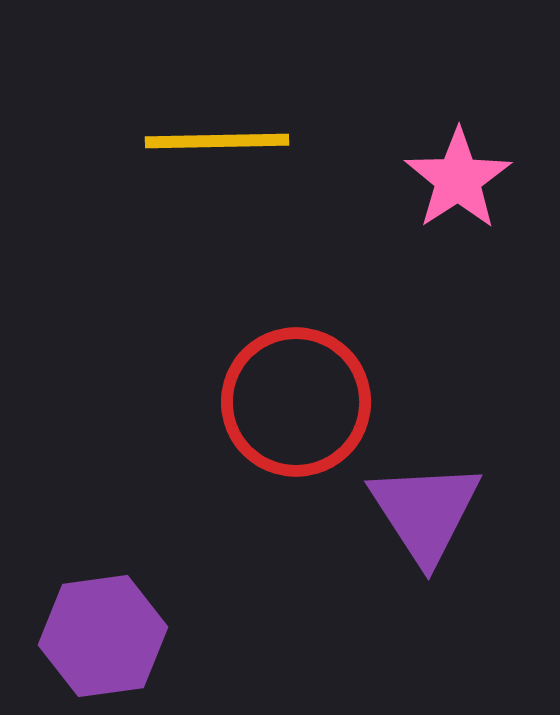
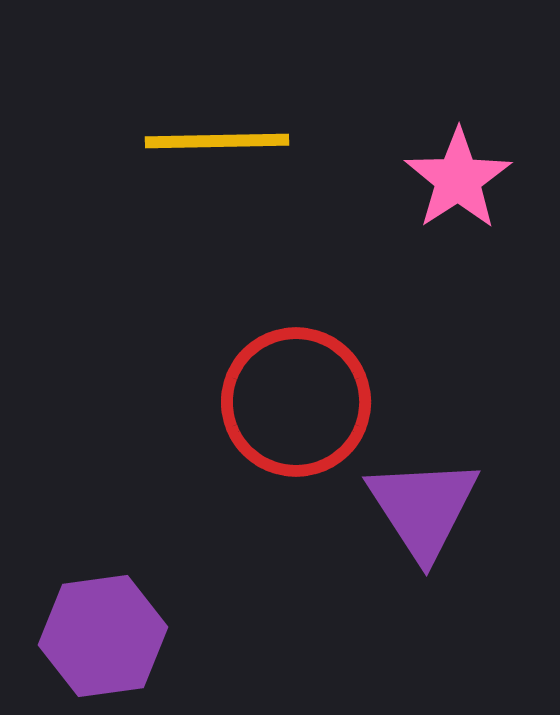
purple triangle: moved 2 px left, 4 px up
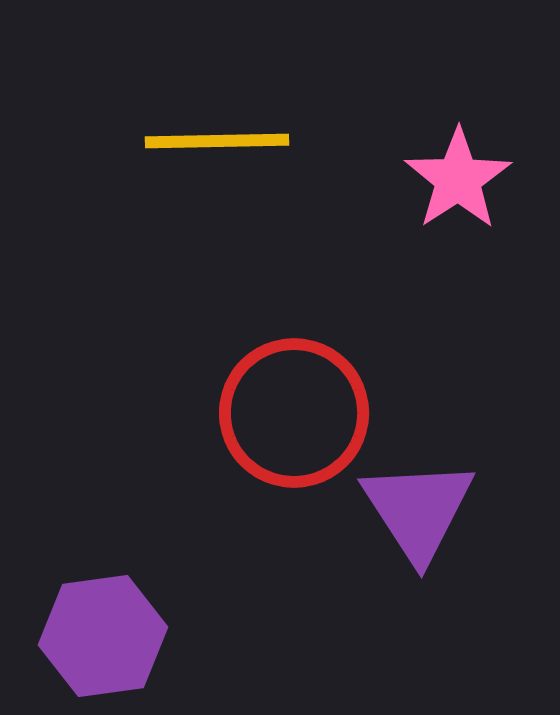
red circle: moved 2 px left, 11 px down
purple triangle: moved 5 px left, 2 px down
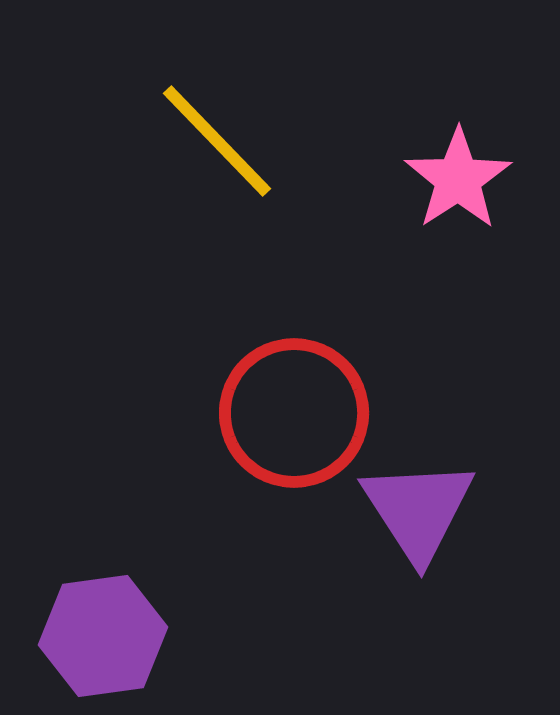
yellow line: rotated 47 degrees clockwise
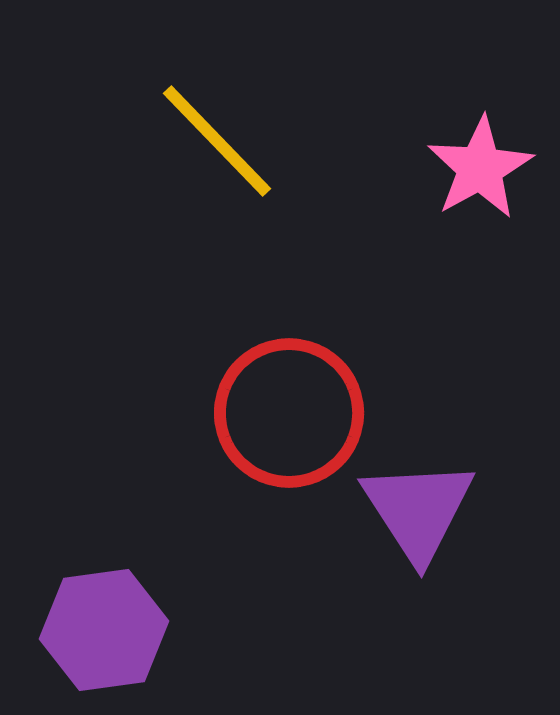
pink star: moved 22 px right, 11 px up; rotated 4 degrees clockwise
red circle: moved 5 px left
purple hexagon: moved 1 px right, 6 px up
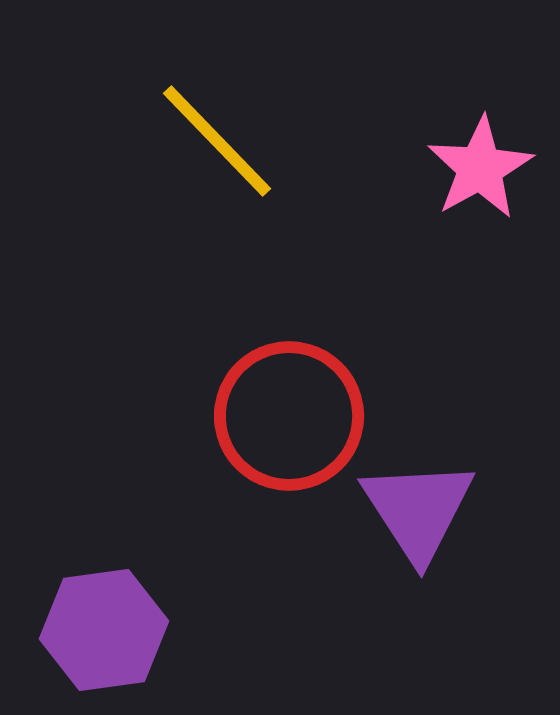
red circle: moved 3 px down
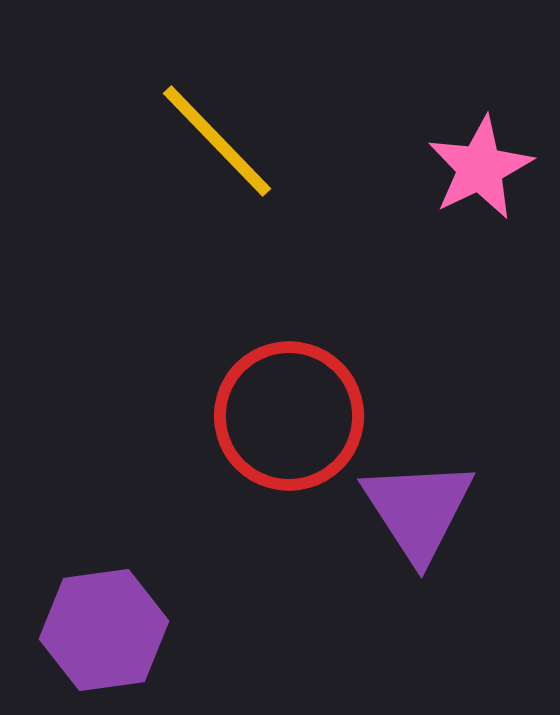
pink star: rotated 3 degrees clockwise
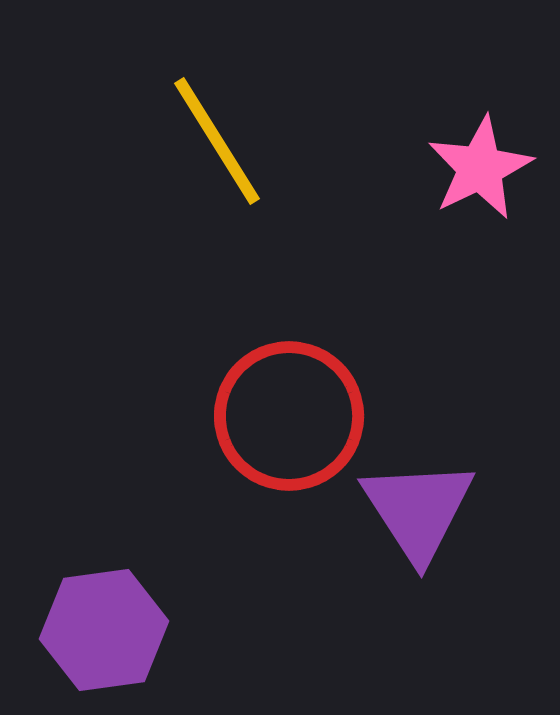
yellow line: rotated 12 degrees clockwise
